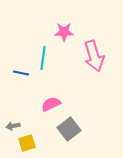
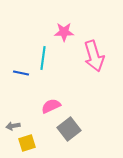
pink semicircle: moved 2 px down
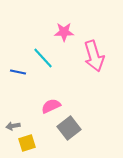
cyan line: rotated 50 degrees counterclockwise
blue line: moved 3 px left, 1 px up
gray square: moved 1 px up
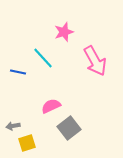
pink star: rotated 18 degrees counterclockwise
pink arrow: moved 1 px right, 5 px down; rotated 12 degrees counterclockwise
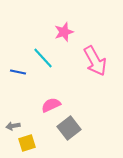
pink semicircle: moved 1 px up
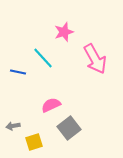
pink arrow: moved 2 px up
yellow square: moved 7 px right, 1 px up
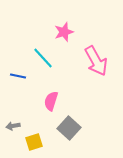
pink arrow: moved 1 px right, 2 px down
blue line: moved 4 px down
pink semicircle: moved 4 px up; rotated 48 degrees counterclockwise
gray square: rotated 10 degrees counterclockwise
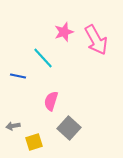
pink arrow: moved 21 px up
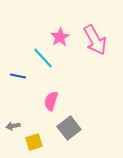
pink star: moved 4 px left, 5 px down; rotated 12 degrees counterclockwise
pink arrow: moved 1 px left
gray square: rotated 10 degrees clockwise
